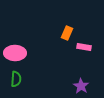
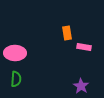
orange rectangle: rotated 32 degrees counterclockwise
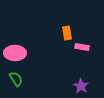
pink rectangle: moved 2 px left
green semicircle: rotated 35 degrees counterclockwise
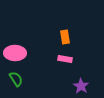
orange rectangle: moved 2 px left, 4 px down
pink rectangle: moved 17 px left, 12 px down
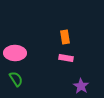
pink rectangle: moved 1 px right, 1 px up
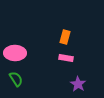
orange rectangle: rotated 24 degrees clockwise
purple star: moved 3 px left, 2 px up
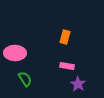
pink rectangle: moved 1 px right, 8 px down
green semicircle: moved 9 px right
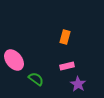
pink ellipse: moved 1 px left, 7 px down; rotated 50 degrees clockwise
pink rectangle: rotated 24 degrees counterclockwise
green semicircle: moved 11 px right; rotated 21 degrees counterclockwise
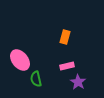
pink ellipse: moved 6 px right
green semicircle: rotated 140 degrees counterclockwise
purple star: moved 2 px up
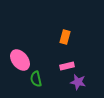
purple star: rotated 21 degrees counterclockwise
